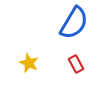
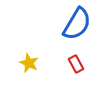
blue semicircle: moved 3 px right, 1 px down
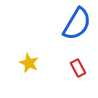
red rectangle: moved 2 px right, 4 px down
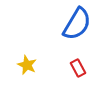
yellow star: moved 2 px left, 2 px down
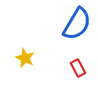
yellow star: moved 2 px left, 7 px up
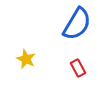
yellow star: moved 1 px right, 1 px down
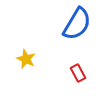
red rectangle: moved 5 px down
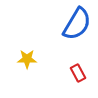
yellow star: moved 1 px right; rotated 24 degrees counterclockwise
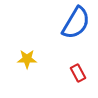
blue semicircle: moved 1 px left, 1 px up
